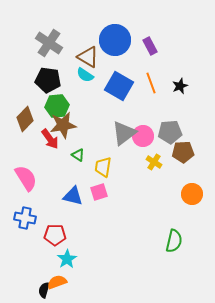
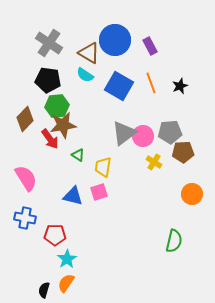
brown triangle: moved 1 px right, 4 px up
orange semicircle: moved 9 px right, 1 px down; rotated 36 degrees counterclockwise
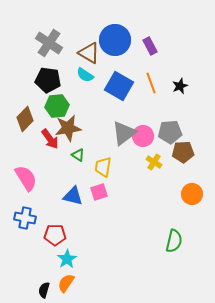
brown star: moved 5 px right, 3 px down
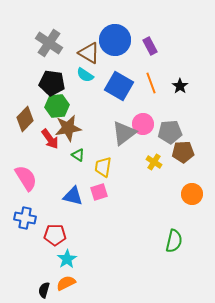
black pentagon: moved 4 px right, 3 px down
black star: rotated 14 degrees counterclockwise
pink circle: moved 12 px up
orange semicircle: rotated 30 degrees clockwise
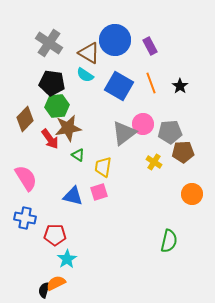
green semicircle: moved 5 px left
orange semicircle: moved 10 px left
